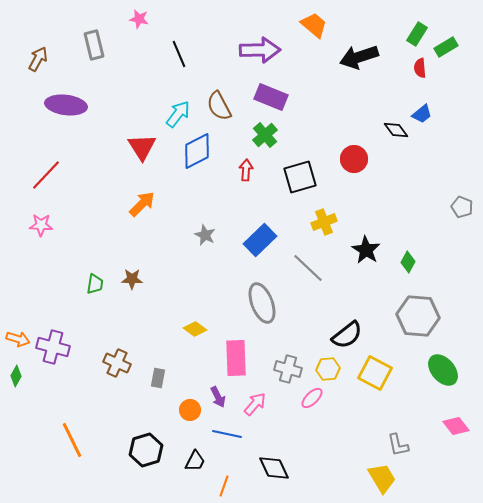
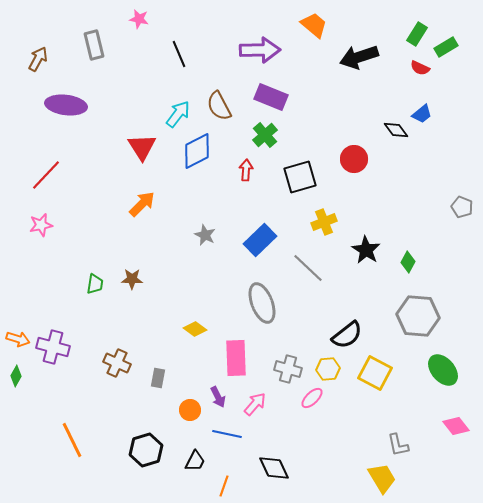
red semicircle at (420, 68): rotated 60 degrees counterclockwise
pink star at (41, 225): rotated 15 degrees counterclockwise
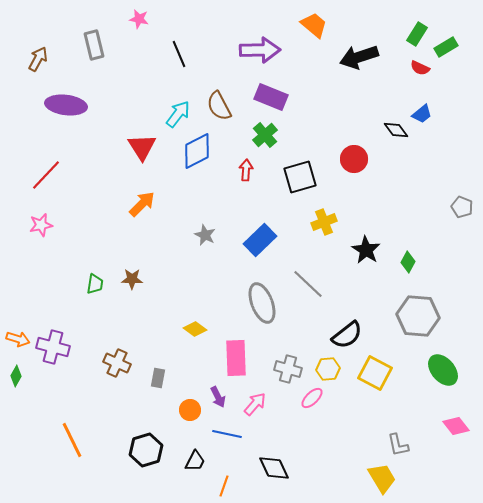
gray line at (308, 268): moved 16 px down
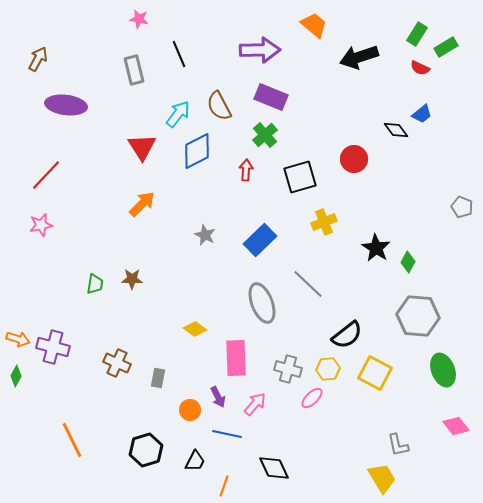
gray rectangle at (94, 45): moved 40 px right, 25 px down
black star at (366, 250): moved 10 px right, 2 px up
green ellipse at (443, 370): rotated 20 degrees clockwise
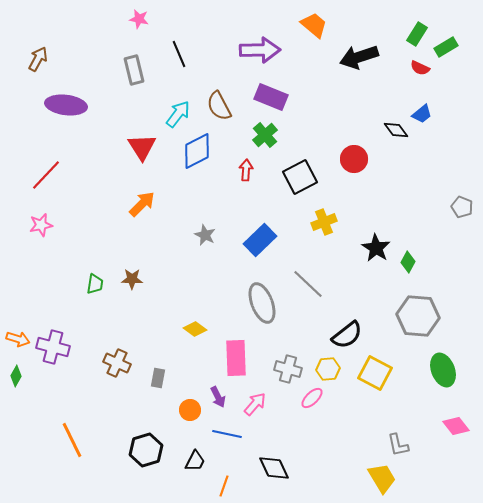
black square at (300, 177): rotated 12 degrees counterclockwise
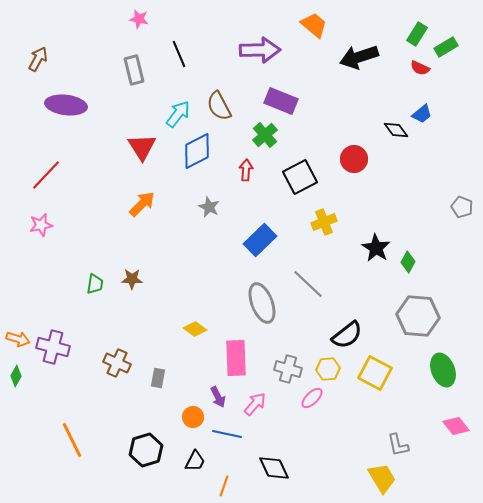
purple rectangle at (271, 97): moved 10 px right, 4 px down
gray star at (205, 235): moved 4 px right, 28 px up
orange circle at (190, 410): moved 3 px right, 7 px down
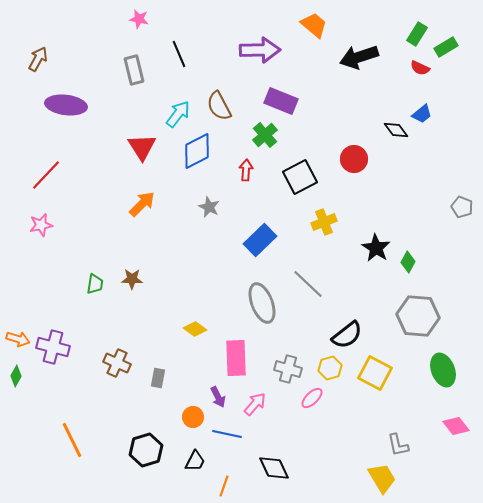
yellow hexagon at (328, 369): moved 2 px right, 1 px up; rotated 10 degrees counterclockwise
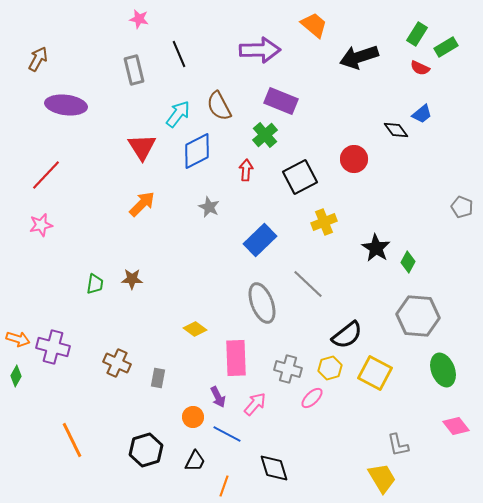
blue line at (227, 434): rotated 16 degrees clockwise
black diamond at (274, 468): rotated 8 degrees clockwise
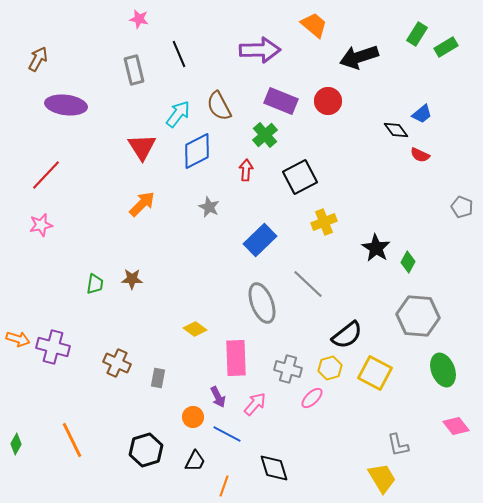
red semicircle at (420, 68): moved 87 px down
red circle at (354, 159): moved 26 px left, 58 px up
green diamond at (16, 376): moved 68 px down
